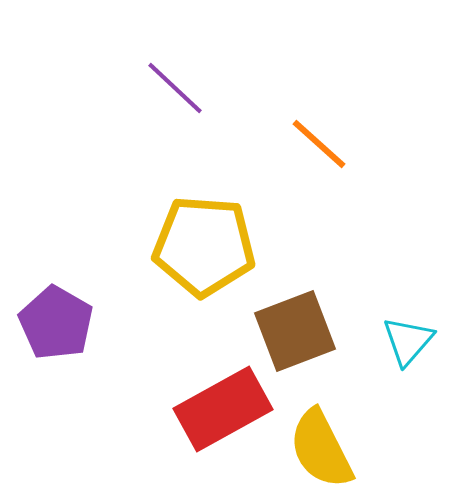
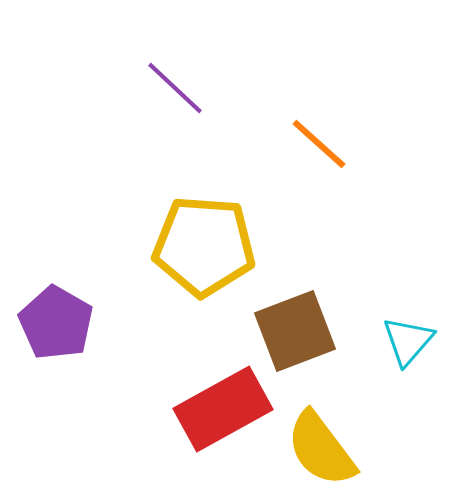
yellow semicircle: rotated 10 degrees counterclockwise
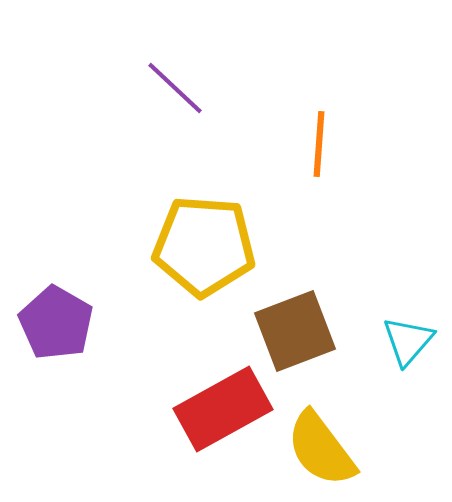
orange line: rotated 52 degrees clockwise
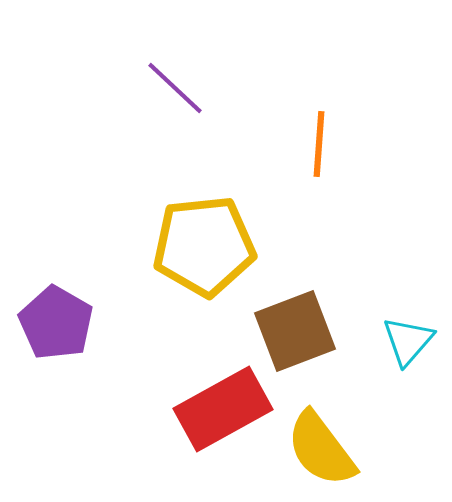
yellow pentagon: rotated 10 degrees counterclockwise
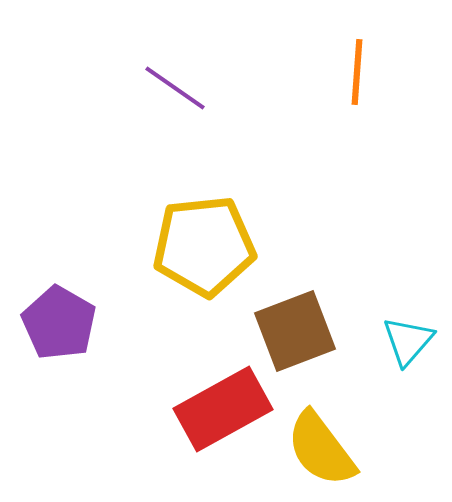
purple line: rotated 8 degrees counterclockwise
orange line: moved 38 px right, 72 px up
purple pentagon: moved 3 px right
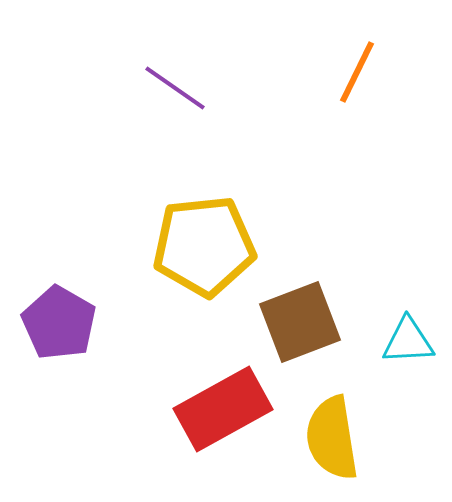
orange line: rotated 22 degrees clockwise
brown square: moved 5 px right, 9 px up
cyan triangle: rotated 46 degrees clockwise
yellow semicircle: moved 11 px right, 11 px up; rotated 28 degrees clockwise
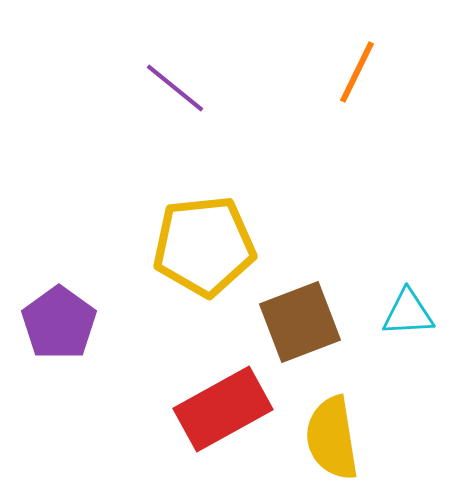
purple line: rotated 4 degrees clockwise
purple pentagon: rotated 6 degrees clockwise
cyan triangle: moved 28 px up
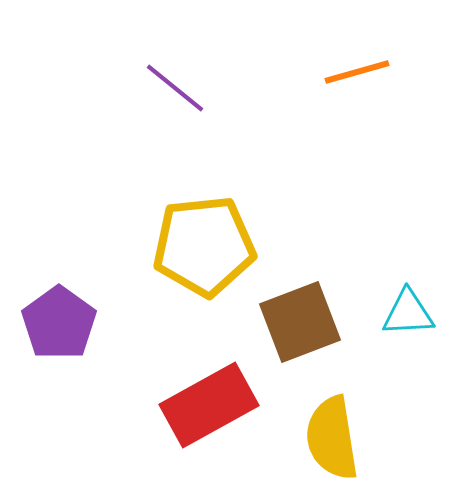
orange line: rotated 48 degrees clockwise
red rectangle: moved 14 px left, 4 px up
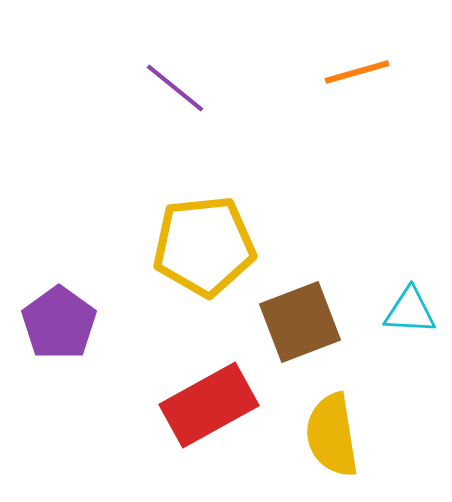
cyan triangle: moved 2 px right, 2 px up; rotated 6 degrees clockwise
yellow semicircle: moved 3 px up
